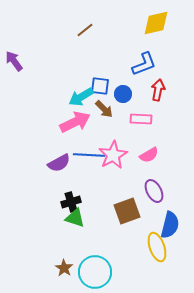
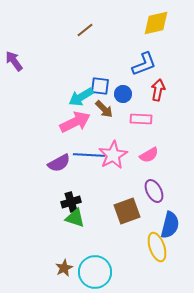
brown star: rotated 12 degrees clockwise
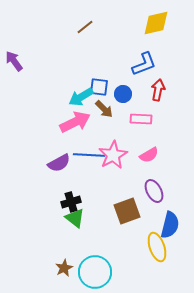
brown line: moved 3 px up
blue square: moved 1 px left, 1 px down
green triangle: rotated 20 degrees clockwise
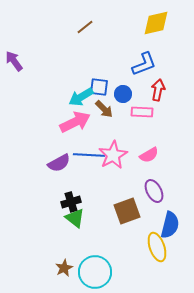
pink rectangle: moved 1 px right, 7 px up
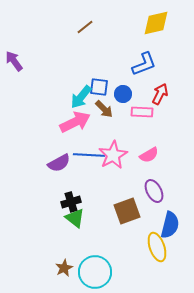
red arrow: moved 2 px right, 4 px down; rotated 15 degrees clockwise
cyan arrow: rotated 20 degrees counterclockwise
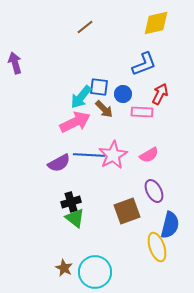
purple arrow: moved 1 px right, 2 px down; rotated 20 degrees clockwise
brown star: rotated 18 degrees counterclockwise
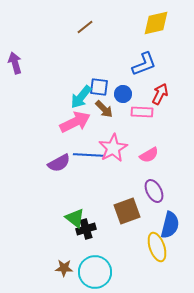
pink star: moved 7 px up
black cross: moved 15 px right, 27 px down
brown star: rotated 24 degrees counterclockwise
